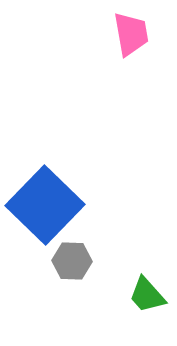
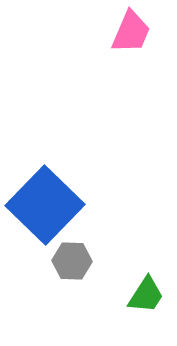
pink trapezoid: moved 2 px up; rotated 33 degrees clockwise
green trapezoid: moved 1 px left; rotated 105 degrees counterclockwise
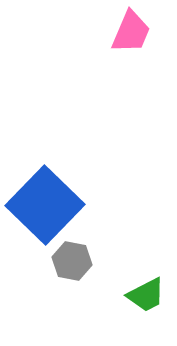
gray hexagon: rotated 9 degrees clockwise
green trapezoid: rotated 30 degrees clockwise
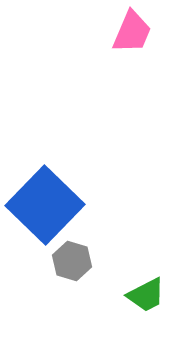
pink trapezoid: moved 1 px right
gray hexagon: rotated 6 degrees clockwise
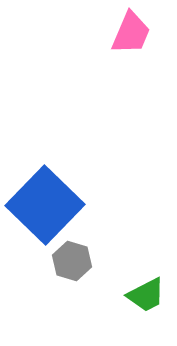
pink trapezoid: moved 1 px left, 1 px down
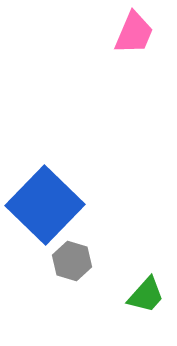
pink trapezoid: moved 3 px right
green trapezoid: rotated 21 degrees counterclockwise
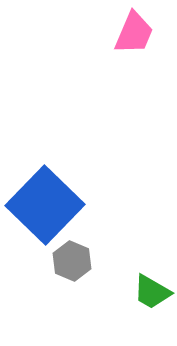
gray hexagon: rotated 6 degrees clockwise
green trapezoid: moved 6 px right, 3 px up; rotated 78 degrees clockwise
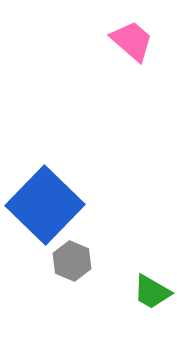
pink trapezoid: moved 2 px left, 8 px down; rotated 72 degrees counterclockwise
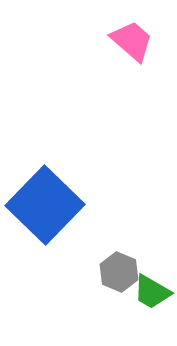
gray hexagon: moved 47 px right, 11 px down
